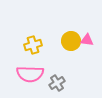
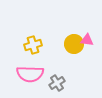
yellow circle: moved 3 px right, 3 px down
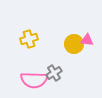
yellow cross: moved 4 px left, 6 px up
pink semicircle: moved 4 px right, 6 px down
gray cross: moved 3 px left, 10 px up
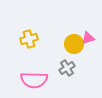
pink triangle: moved 1 px right, 2 px up; rotated 24 degrees counterclockwise
gray cross: moved 13 px right, 5 px up
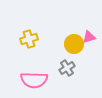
pink triangle: moved 1 px right, 1 px up
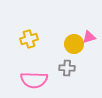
gray cross: rotated 35 degrees clockwise
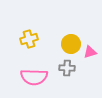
pink triangle: moved 1 px right, 15 px down
yellow circle: moved 3 px left
pink semicircle: moved 3 px up
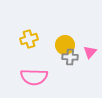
yellow circle: moved 6 px left, 1 px down
pink triangle: rotated 32 degrees counterclockwise
gray cross: moved 3 px right, 11 px up
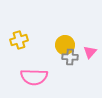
yellow cross: moved 10 px left, 1 px down
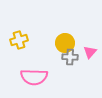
yellow circle: moved 2 px up
